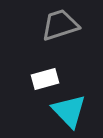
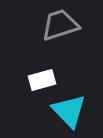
white rectangle: moved 3 px left, 1 px down
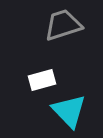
gray trapezoid: moved 3 px right
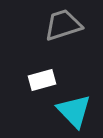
cyan triangle: moved 5 px right
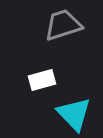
cyan triangle: moved 3 px down
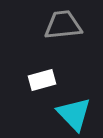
gray trapezoid: rotated 12 degrees clockwise
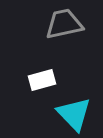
gray trapezoid: moved 1 px right, 1 px up; rotated 6 degrees counterclockwise
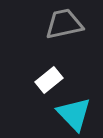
white rectangle: moved 7 px right; rotated 24 degrees counterclockwise
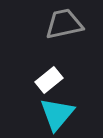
cyan triangle: moved 17 px left; rotated 24 degrees clockwise
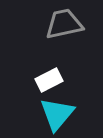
white rectangle: rotated 12 degrees clockwise
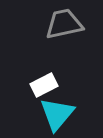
white rectangle: moved 5 px left, 5 px down
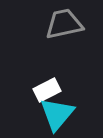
white rectangle: moved 3 px right, 5 px down
